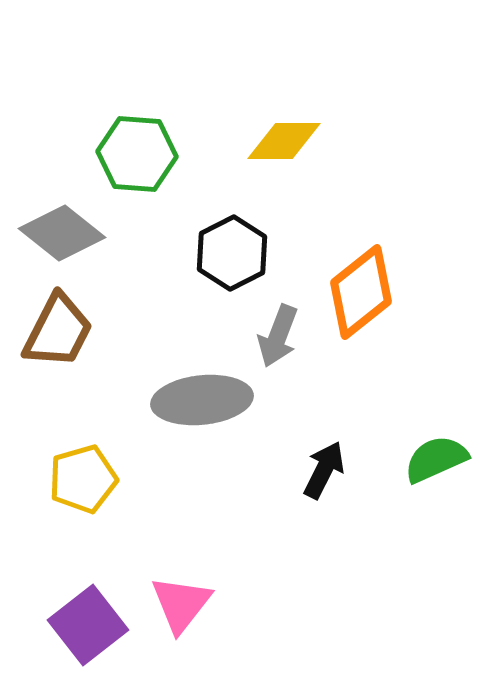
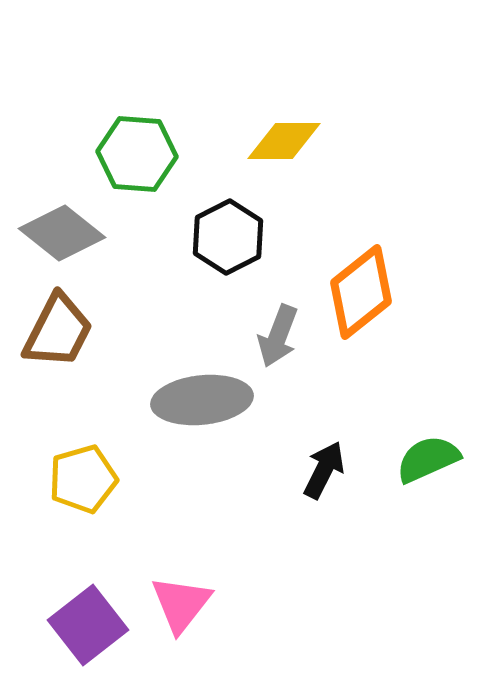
black hexagon: moved 4 px left, 16 px up
green semicircle: moved 8 px left
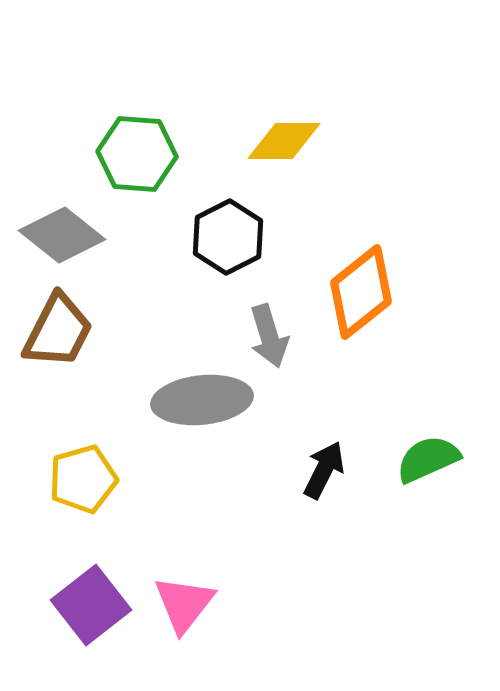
gray diamond: moved 2 px down
gray arrow: moved 9 px left; rotated 38 degrees counterclockwise
pink triangle: moved 3 px right
purple square: moved 3 px right, 20 px up
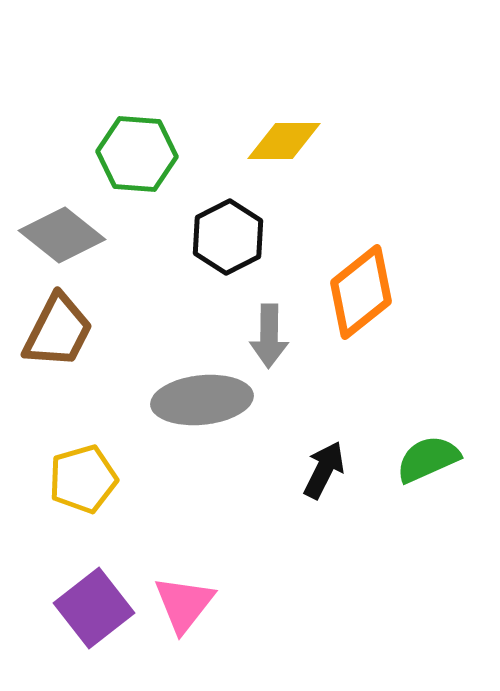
gray arrow: rotated 18 degrees clockwise
purple square: moved 3 px right, 3 px down
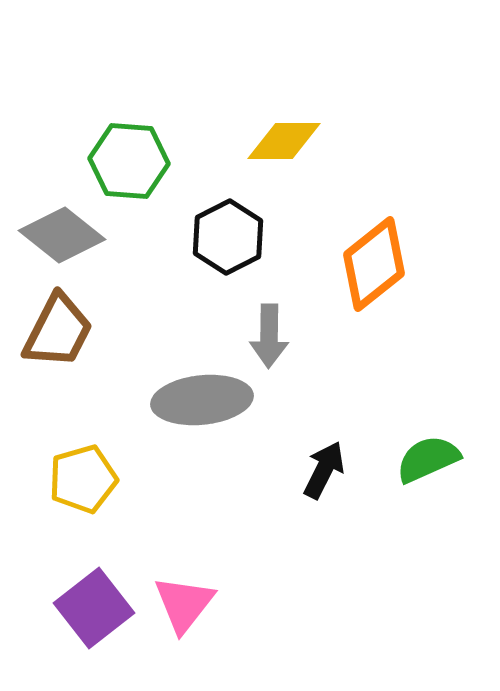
green hexagon: moved 8 px left, 7 px down
orange diamond: moved 13 px right, 28 px up
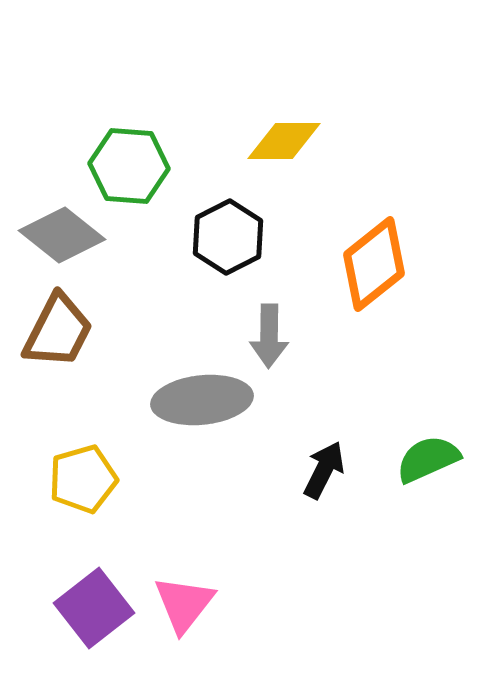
green hexagon: moved 5 px down
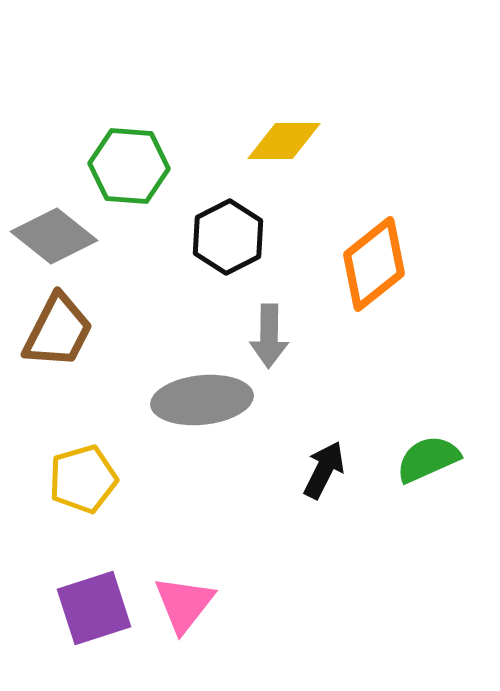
gray diamond: moved 8 px left, 1 px down
purple square: rotated 20 degrees clockwise
